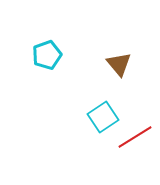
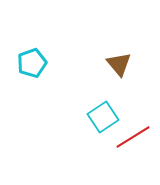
cyan pentagon: moved 15 px left, 8 px down
red line: moved 2 px left
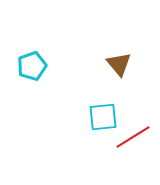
cyan pentagon: moved 3 px down
cyan square: rotated 28 degrees clockwise
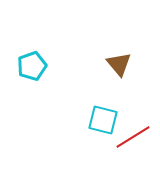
cyan square: moved 3 px down; rotated 20 degrees clockwise
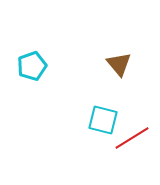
red line: moved 1 px left, 1 px down
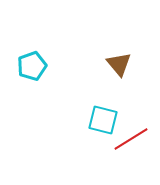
red line: moved 1 px left, 1 px down
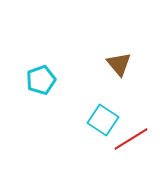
cyan pentagon: moved 9 px right, 14 px down
cyan square: rotated 20 degrees clockwise
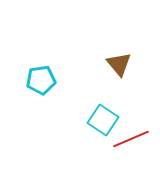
cyan pentagon: rotated 12 degrees clockwise
red line: rotated 9 degrees clockwise
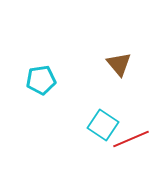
cyan square: moved 5 px down
